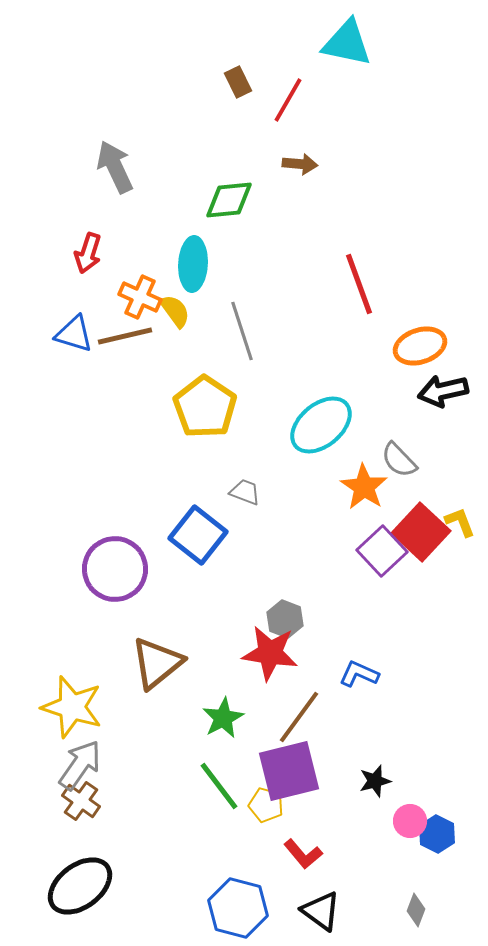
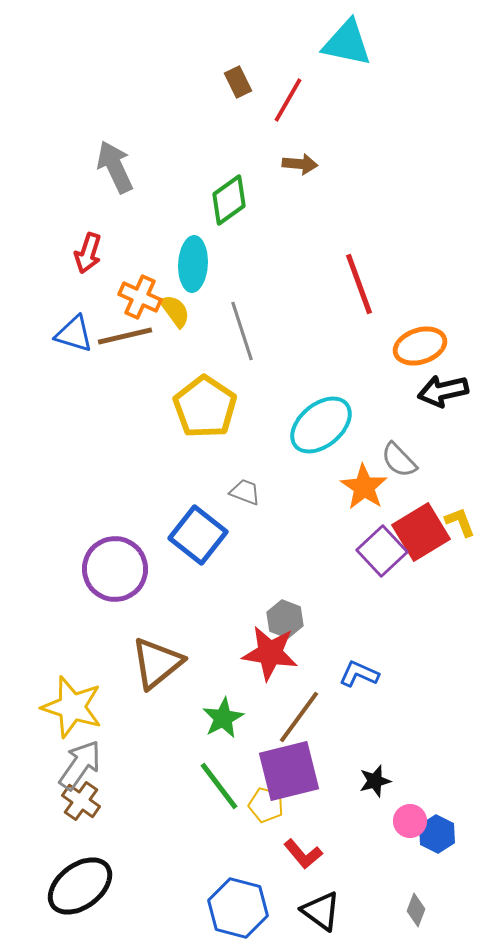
green diamond at (229, 200): rotated 30 degrees counterclockwise
red square at (421, 532): rotated 16 degrees clockwise
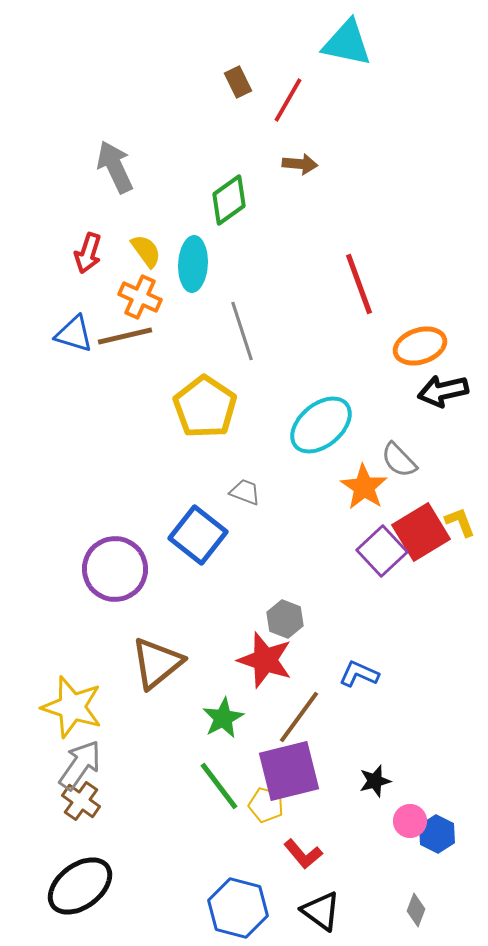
yellow semicircle at (175, 311): moved 29 px left, 60 px up
red star at (270, 653): moved 5 px left, 7 px down; rotated 10 degrees clockwise
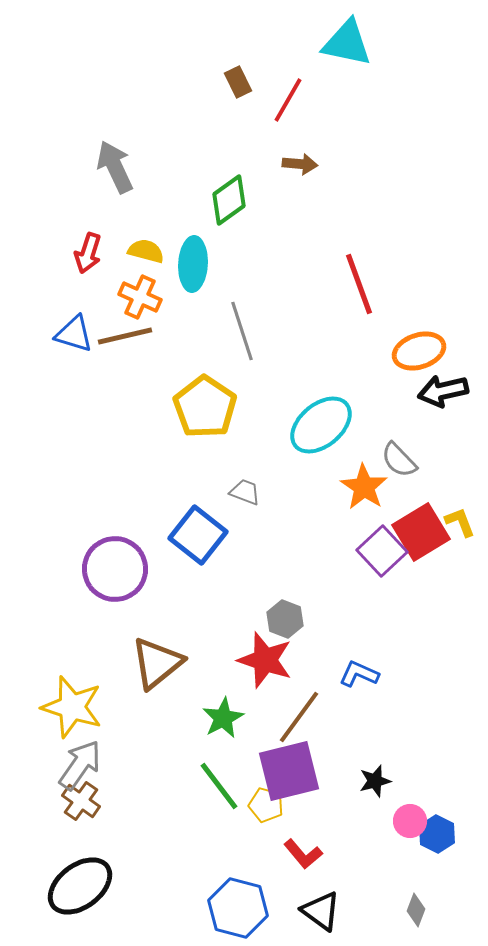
yellow semicircle at (146, 251): rotated 39 degrees counterclockwise
orange ellipse at (420, 346): moved 1 px left, 5 px down
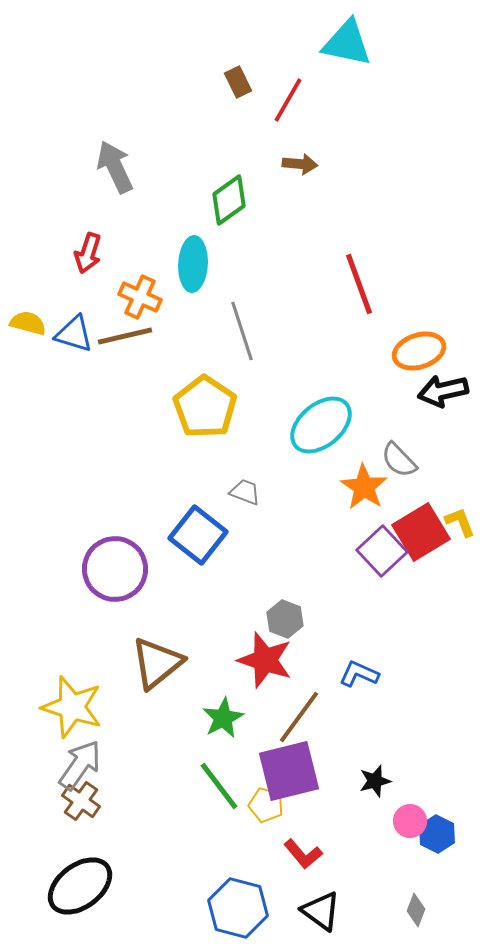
yellow semicircle at (146, 251): moved 118 px left, 72 px down
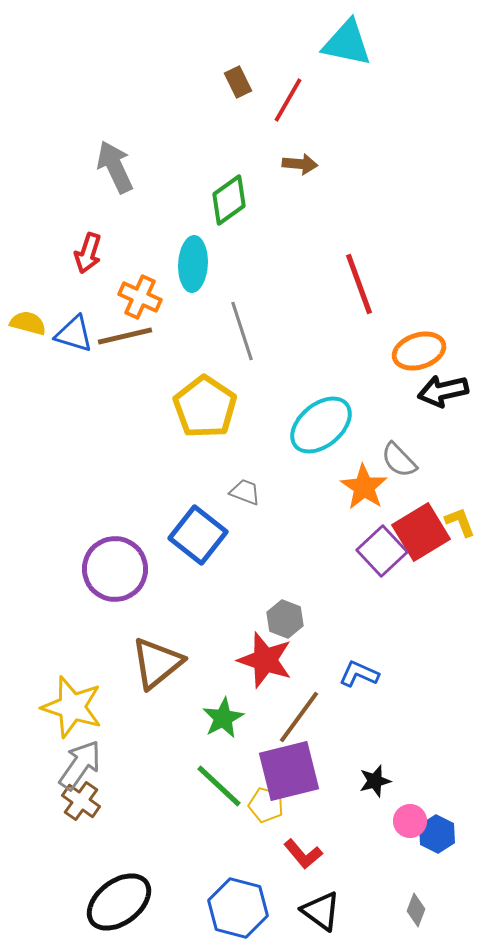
green line at (219, 786): rotated 10 degrees counterclockwise
black ellipse at (80, 886): moved 39 px right, 16 px down
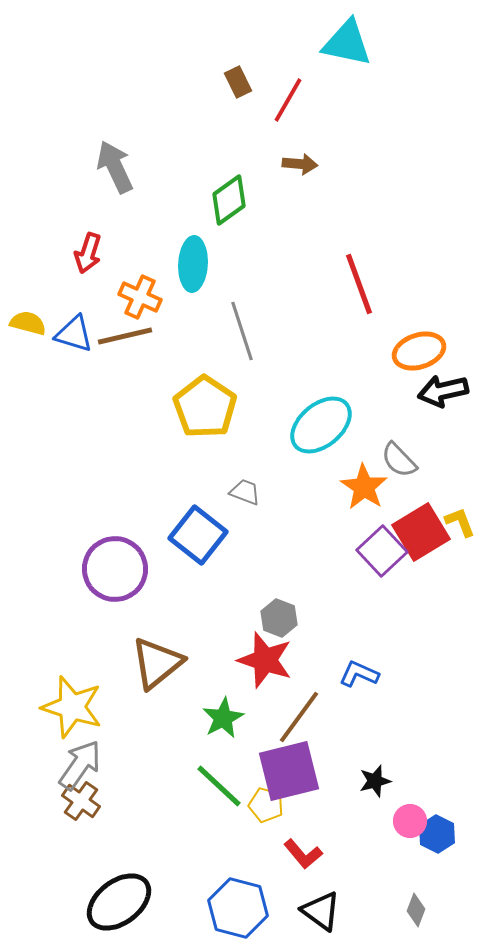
gray hexagon at (285, 619): moved 6 px left, 1 px up
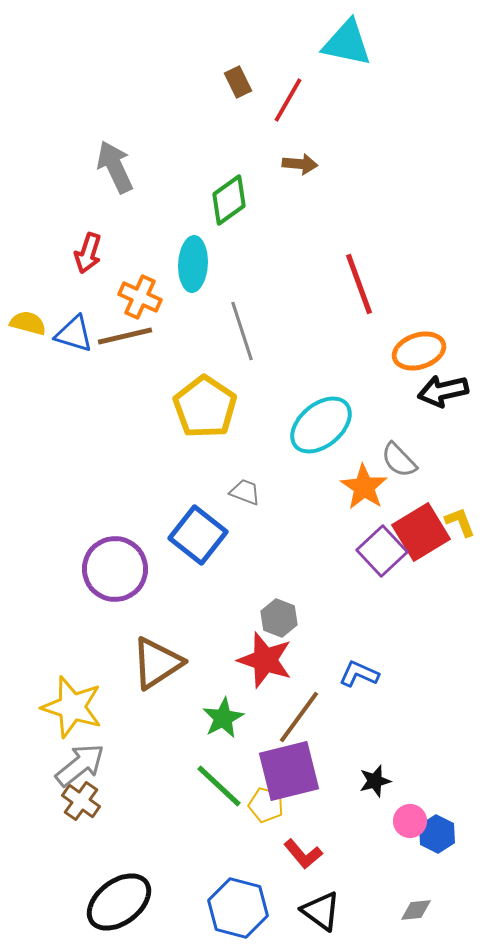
brown triangle at (157, 663): rotated 6 degrees clockwise
gray arrow at (80, 765): rotated 16 degrees clockwise
gray diamond at (416, 910): rotated 64 degrees clockwise
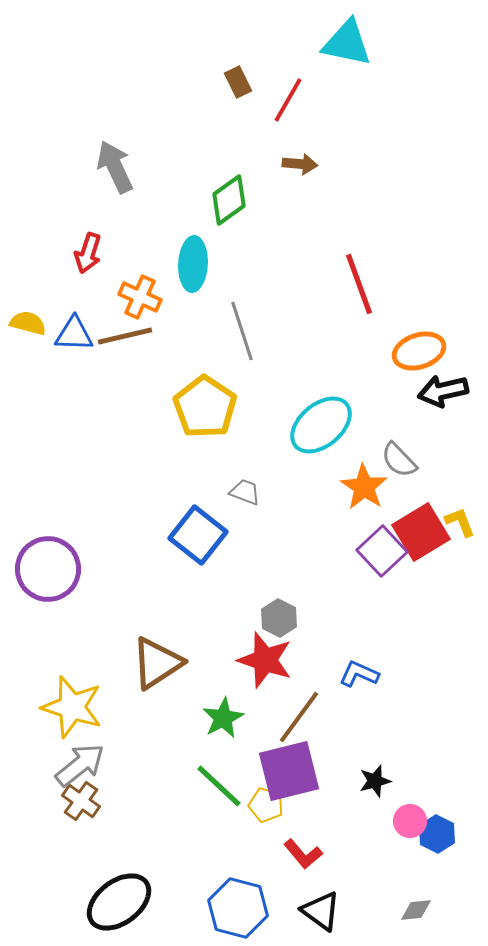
blue triangle at (74, 334): rotated 15 degrees counterclockwise
purple circle at (115, 569): moved 67 px left
gray hexagon at (279, 618): rotated 6 degrees clockwise
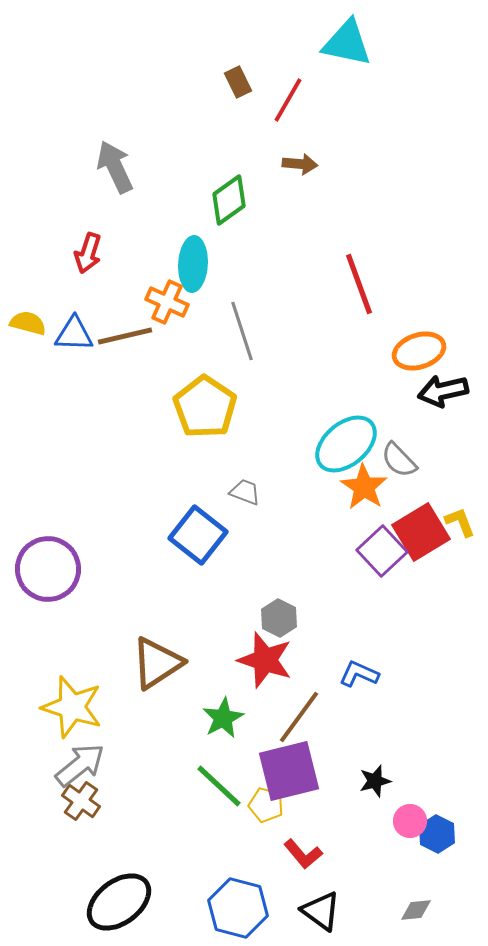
orange cross at (140, 297): moved 27 px right, 5 px down
cyan ellipse at (321, 425): moved 25 px right, 19 px down
